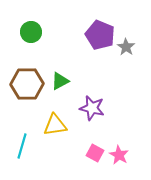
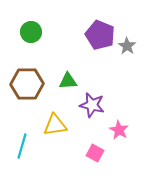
gray star: moved 1 px right, 1 px up
green triangle: moved 8 px right; rotated 24 degrees clockwise
purple star: moved 3 px up
pink star: moved 25 px up
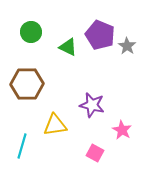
green triangle: moved 34 px up; rotated 30 degrees clockwise
pink star: moved 3 px right
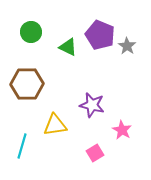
pink square: rotated 30 degrees clockwise
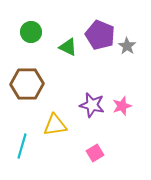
pink star: moved 24 px up; rotated 24 degrees clockwise
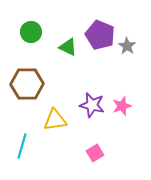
yellow triangle: moved 5 px up
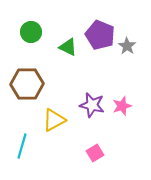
yellow triangle: moved 1 px left; rotated 20 degrees counterclockwise
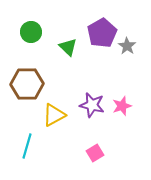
purple pentagon: moved 2 px right, 2 px up; rotated 20 degrees clockwise
green triangle: rotated 18 degrees clockwise
yellow triangle: moved 5 px up
cyan line: moved 5 px right
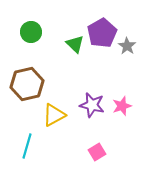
green triangle: moved 7 px right, 3 px up
brown hexagon: rotated 12 degrees counterclockwise
pink square: moved 2 px right, 1 px up
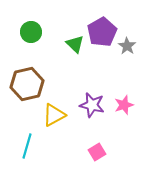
purple pentagon: moved 1 px up
pink star: moved 2 px right, 1 px up
